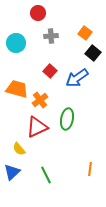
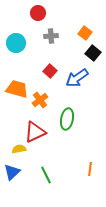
red triangle: moved 2 px left, 5 px down
yellow semicircle: rotated 120 degrees clockwise
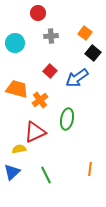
cyan circle: moved 1 px left
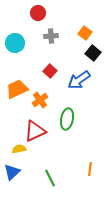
blue arrow: moved 2 px right, 2 px down
orange trapezoid: rotated 40 degrees counterclockwise
red triangle: moved 1 px up
green line: moved 4 px right, 3 px down
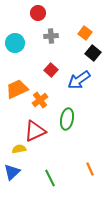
red square: moved 1 px right, 1 px up
orange line: rotated 32 degrees counterclockwise
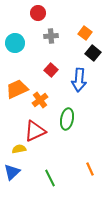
blue arrow: rotated 50 degrees counterclockwise
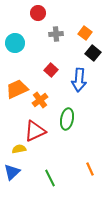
gray cross: moved 5 px right, 2 px up
